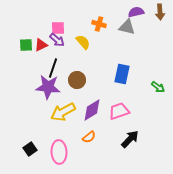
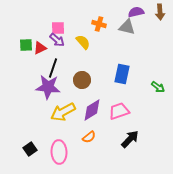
red triangle: moved 1 px left, 3 px down
brown circle: moved 5 px right
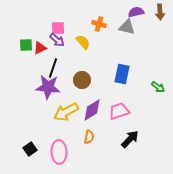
yellow arrow: moved 3 px right
orange semicircle: rotated 40 degrees counterclockwise
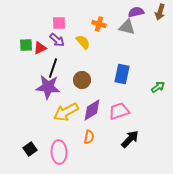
brown arrow: rotated 21 degrees clockwise
pink square: moved 1 px right, 5 px up
green arrow: rotated 72 degrees counterclockwise
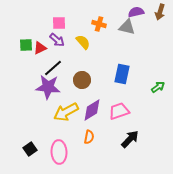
black line: rotated 30 degrees clockwise
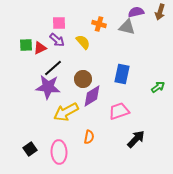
brown circle: moved 1 px right, 1 px up
purple diamond: moved 14 px up
black arrow: moved 6 px right
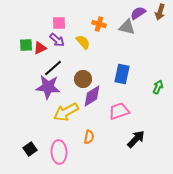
purple semicircle: moved 2 px right, 1 px down; rotated 21 degrees counterclockwise
green arrow: rotated 32 degrees counterclockwise
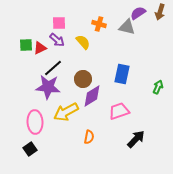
pink ellipse: moved 24 px left, 30 px up
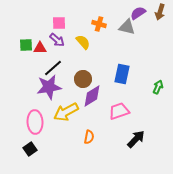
red triangle: rotated 24 degrees clockwise
purple star: moved 1 px right; rotated 15 degrees counterclockwise
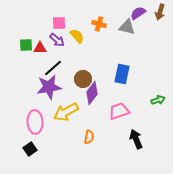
yellow semicircle: moved 6 px left, 6 px up
green arrow: moved 13 px down; rotated 48 degrees clockwise
purple diamond: moved 3 px up; rotated 20 degrees counterclockwise
black arrow: rotated 66 degrees counterclockwise
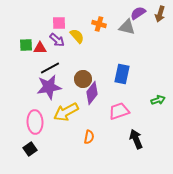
brown arrow: moved 2 px down
black line: moved 3 px left; rotated 12 degrees clockwise
